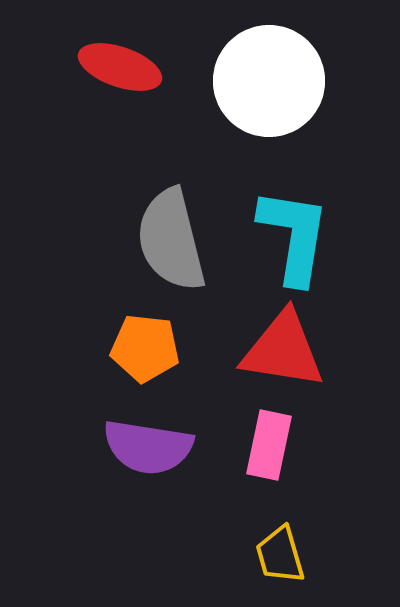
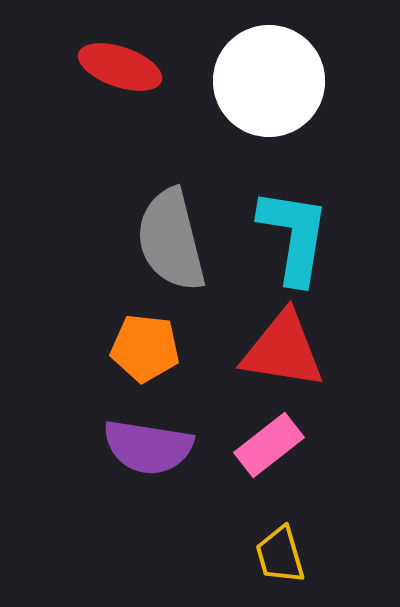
pink rectangle: rotated 40 degrees clockwise
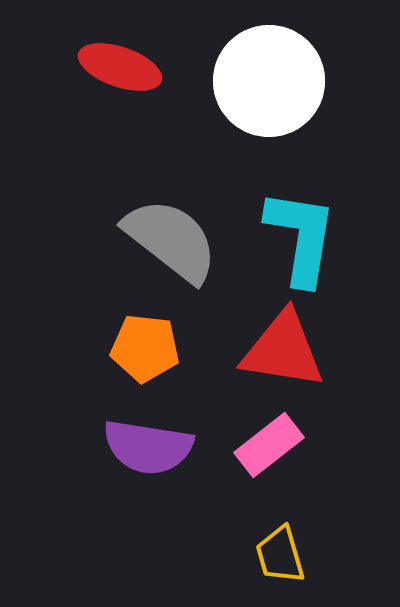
cyan L-shape: moved 7 px right, 1 px down
gray semicircle: rotated 142 degrees clockwise
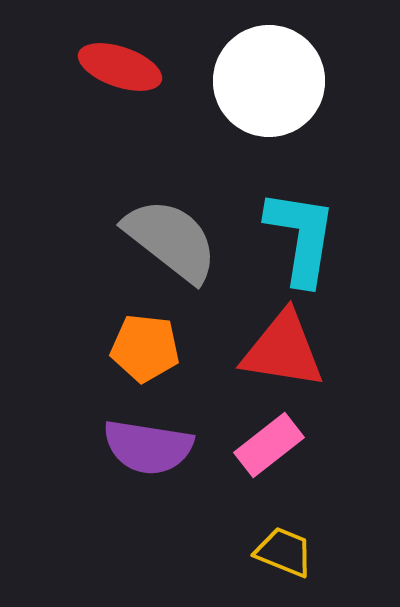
yellow trapezoid: moved 4 px right, 3 px up; rotated 128 degrees clockwise
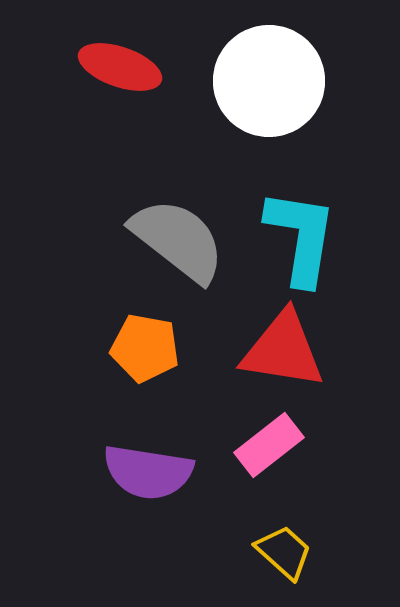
gray semicircle: moved 7 px right
orange pentagon: rotated 4 degrees clockwise
purple semicircle: moved 25 px down
yellow trapezoid: rotated 20 degrees clockwise
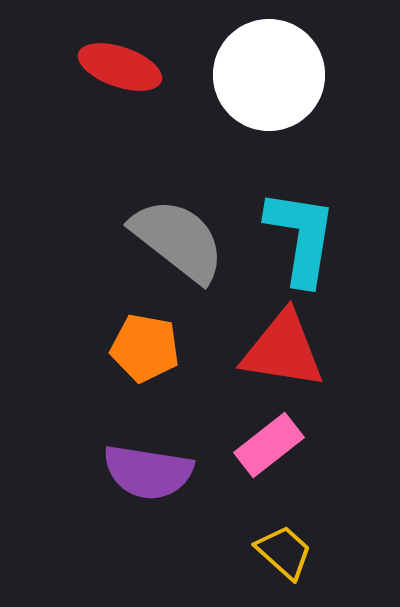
white circle: moved 6 px up
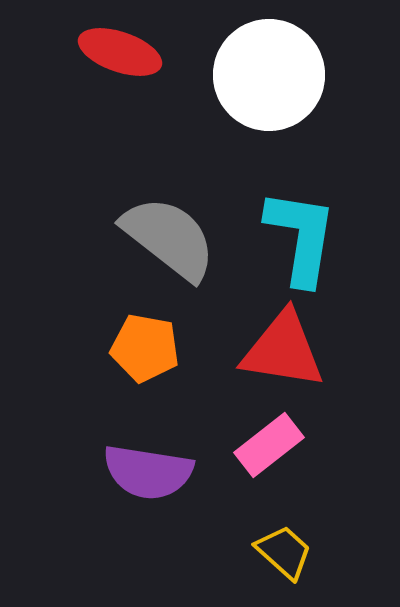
red ellipse: moved 15 px up
gray semicircle: moved 9 px left, 2 px up
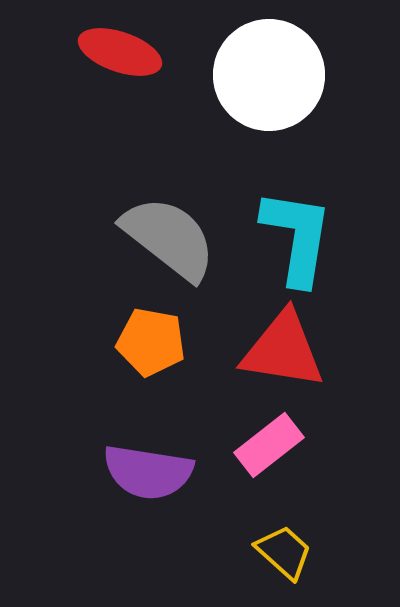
cyan L-shape: moved 4 px left
orange pentagon: moved 6 px right, 6 px up
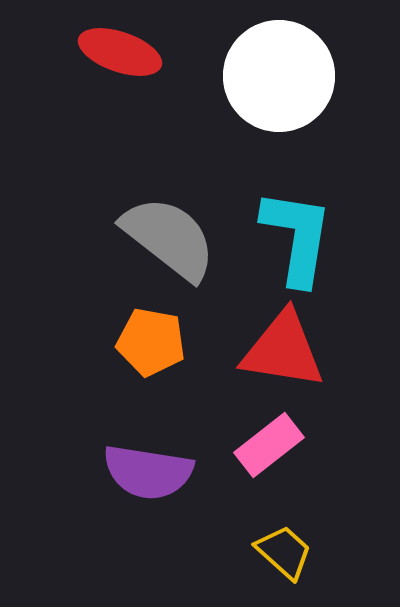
white circle: moved 10 px right, 1 px down
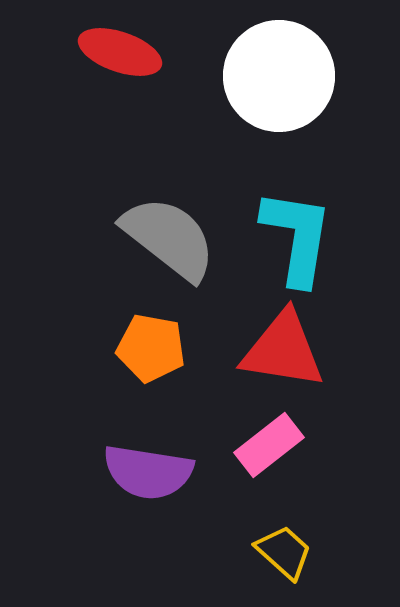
orange pentagon: moved 6 px down
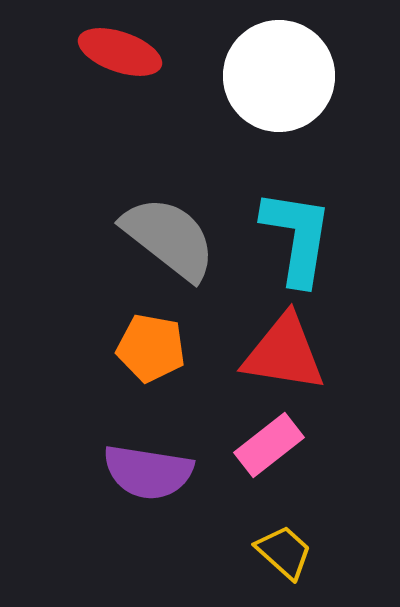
red triangle: moved 1 px right, 3 px down
